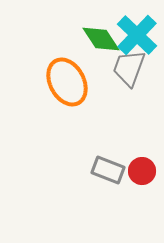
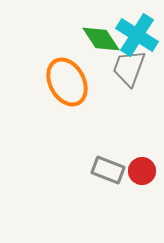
cyan cross: rotated 12 degrees counterclockwise
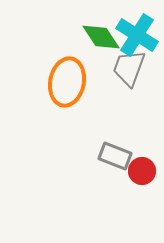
green diamond: moved 2 px up
orange ellipse: rotated 39 degrees clockwise
gray rectangle: moved 7 px right, 14 px up
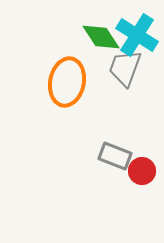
gray trapezoid: moved 4 px left
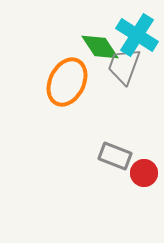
green diamond: moved 1 px left, 10 px down
gray trapezoid: moved 1 px left, 2 px up
orange ellipse: rotated 15 degrees clockwise
red circle: moved 2 px right, 2 px down
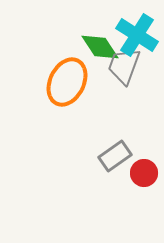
gray rectangle: rotated 56 degrees counterclockwise
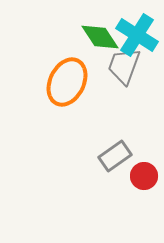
green diamond: moved 10 px up
red circle: moved 3 px down
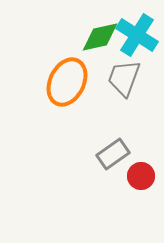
green diamond: rotated 69 degrees counterclockwise
gray trapezoid: moved 12 px down
gray rectangle: moved 2 px left, 2 px up
red circle: moved 3 px left
